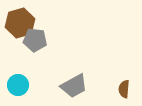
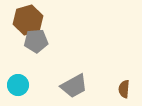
brown hexagon: moved 8 px right, 3 px up
gray pentagon: moved 1 px right, 1 px down; rotated 10 degrees counterclockwise
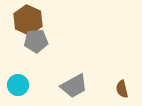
brown hexagon: rotated 20 degrees counterclockwise
brown semicircle: moved 2 px left; rotated 18 degrees counterclockwise
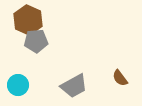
brown semicircle: moved 2 px left, 11 px up; rotated 24 degrees counterclockwise
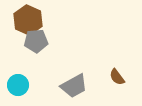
brown semicircle: moved 3 px left, 1 px up
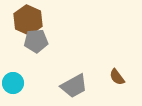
cyan circle: moved 5 px left, 2 px up
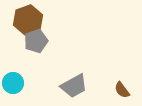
brown hexagon: rotated 16 degrees clockwise
gray pentagon: rotated 15 degrees counterclockwise
brown semicircle: moved 5 px right, 13 px down
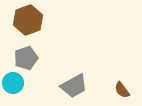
gray pentagon: moved 10 px left, 17 px down
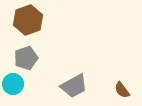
cyan circle: moved 1 px down
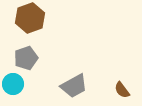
brown hexagon: moved 2 px right, 2 px up
